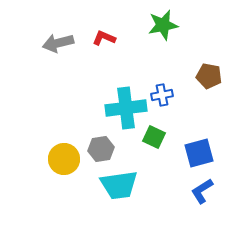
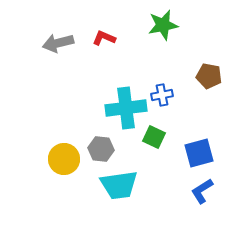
gray hexagon: rotated 15 degrees clockwise
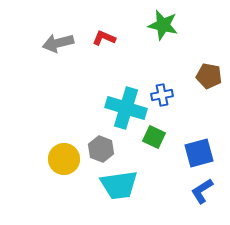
green star: rotated 24 degrees clockwise
cyan cross: rotated 24 degrees clockwise
gray hexagon: rotated 15 degrees clockwise
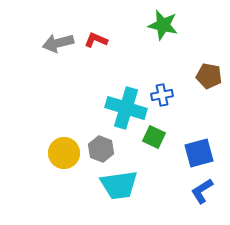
red L-shape: moved 8 px left, 2 px down
yellow circle: moved 6 px up
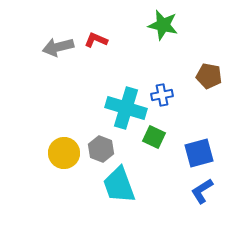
gray arrow: moved 4 px down
cyan trapezoid: rotated 78 degrees clockwise
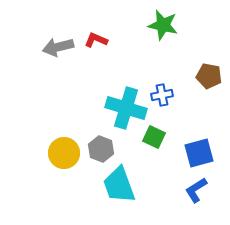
blue L-shape: moved 6 px left, 1 px up
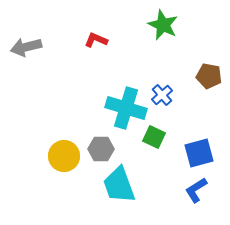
green star: rotated 12 degrees clockwise
gray arrow: moved 32 px left
blue cross: rotated 30 degrees counterclockwise
gray hexagon: rotated 20 degrees counterclockwise
yellow circle: moved 3 px down
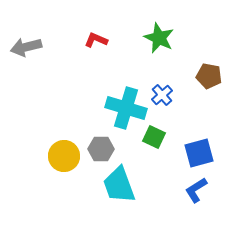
green star: moved 4 px left, 13 px down
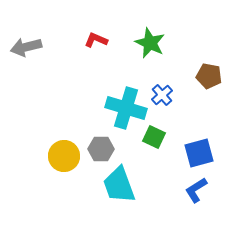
green star: moved 9 px left, 5 px down
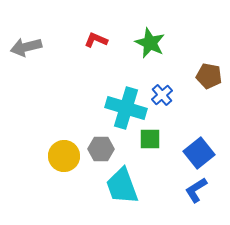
green square: moved 4 px left, 2 px down; rotated 25 degrees counterclockwise
blue square: rotated 24 degrees counterclockwise
cyan trapezoid: moved 3 px right, 1 px down
